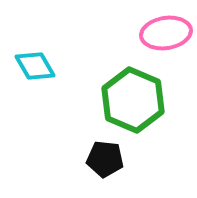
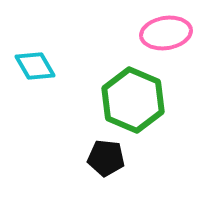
black pentagon: moved 1 px right, 1 px up
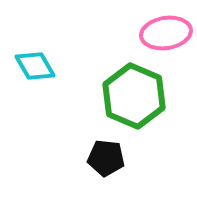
green hexagon: moved 1 px right, 4 px up
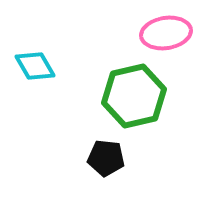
green hexagon: rotated 24 degrees clockwise
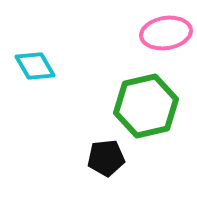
green hexagon: moved 12 px right, 10 px down
black pentagon: rotated 12 degrees counterclockwise
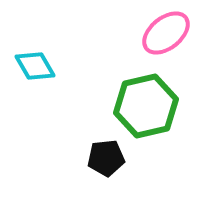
pink ellipse: rotated 30 degrees counterclockwise
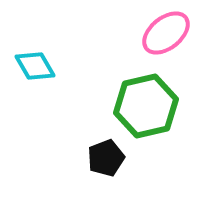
black pentagon: rotated 15 degrees counterclockwise
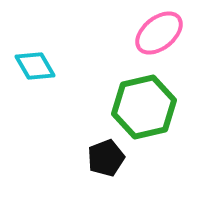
pink ellipse: moved 7 px left
green hexagon: moved 2 px left, 1 px down
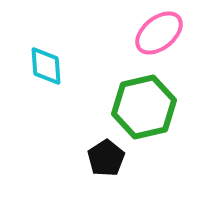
cyan diamond: moved 11 px right; rotated 27 degrees clockwise
black pentagon: rotated 12 degrees counterclockwise
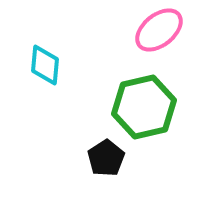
pink ellipse: moved 3 px up
cyan diamond: moved 1 px left, 1 px up; rotated 9 degrees clockwise
